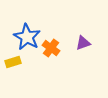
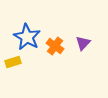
purple triangle: rotated 28 degrees counterclockwise
orange cross: moved 4 px right, 2 px up
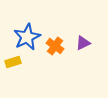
blue star: rotated 16 degrees clockwise
purple triangle: rotated 21 degrees clockwise
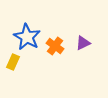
blue star: rotated 16 degrees counterclockwise
yellow rectangle: rotated 49 degrees counterclockwise
